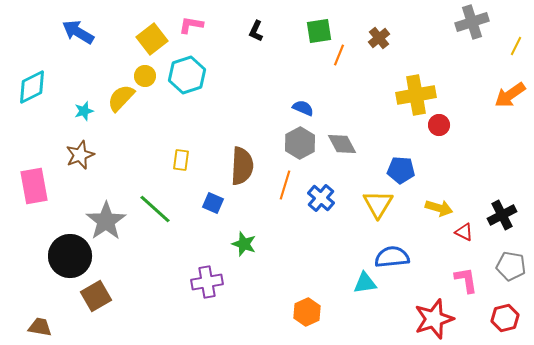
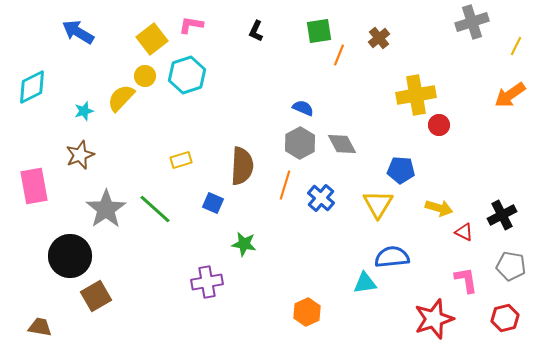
yellow rectangle at (181, 160): rotated 65 degrees clockwise
gray star at (106, 221): moved 12 px up
green star at (244, 244): rotated 10 degrees counterclockwise
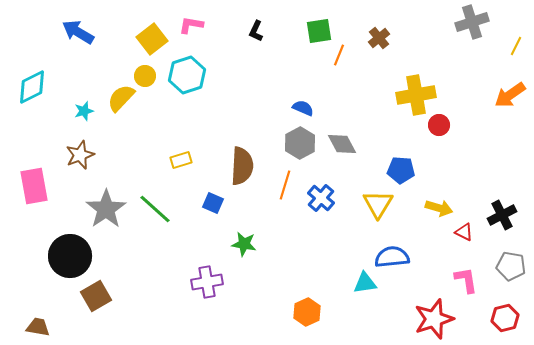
brown trapezoid at (40, 327): moved 2 px left
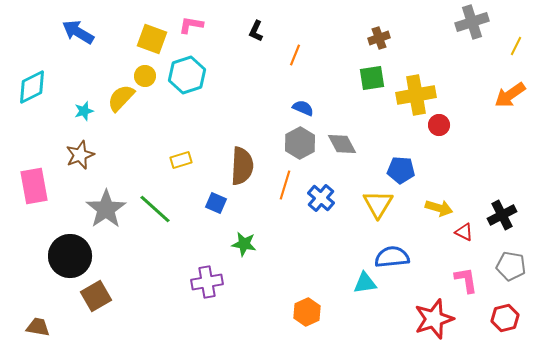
green square at (319, 31): moved 53 px right, 47 px down
brown cross at (379, 38): rotated 20 degrees clockwise
yellow square at (152, 39): rotated 32 degrees counterclockwise
orange line at (339, 55): moved 44 px left
blue square at (213, 203): moved 3 px right
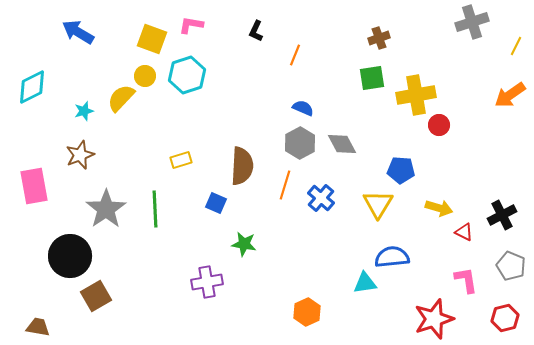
green line at (155, 209): rotated 45 degrees clockwise
gray pentagon at (511, 266): rotated 12 degrees clockwise
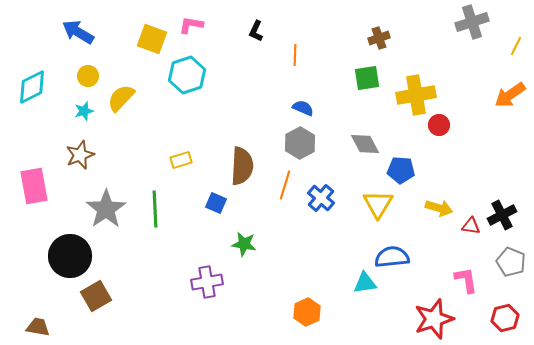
orange line at (295, 55): rotated 20 degrees counterclockwise
yellow circle at (145, 76): moved 57 px left
green square at (372, 78): moved 5 px left
gray diamond at (342, 144): moved 23 px right
red triangle at (464, 232): moved 7 px right, 6 px up; rotated 18 degrees counterclockwise
gray pentagon at (511, 266): moved 4 px up
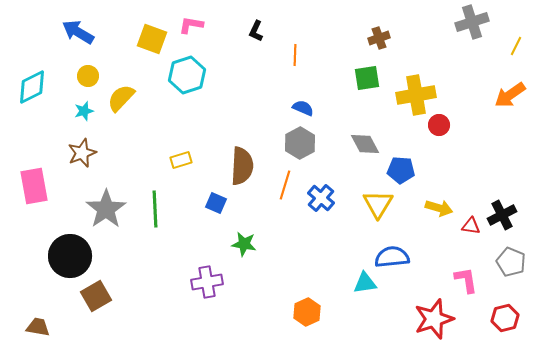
brown star at (80, 155): moved 2 px right, 2 px up
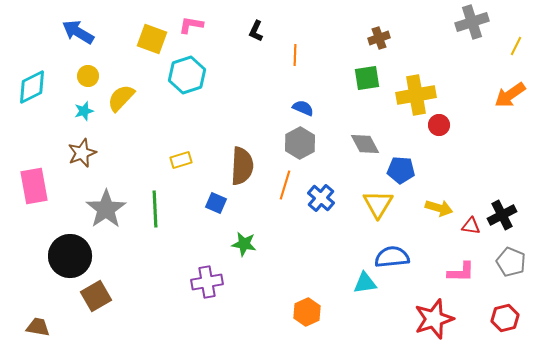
pink L-shape at (466, 280): moved 5 px left, 8 px up; rotated 100 degrees clockwise
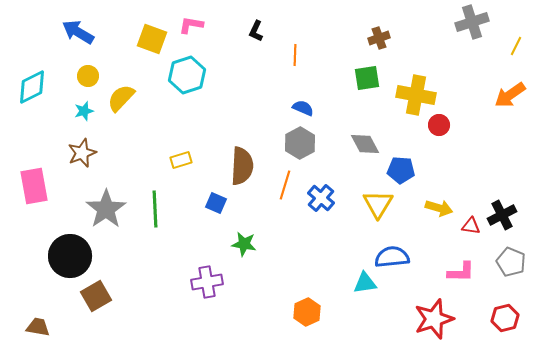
yellow cross at (416, 95): rotated 21 degrees clockwise
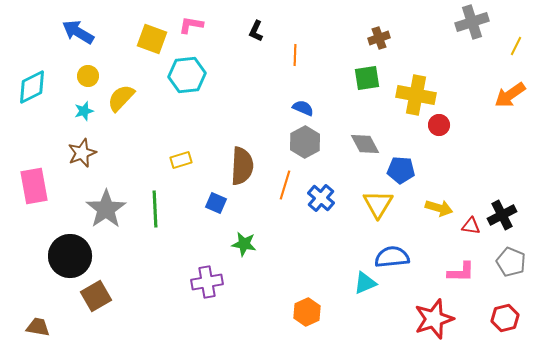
cyan hexagon at (187, 75): rotated 12 degrees clockwise
gray hexagon at (300, 143): moved 5 px right, 1 px up
cyan triangle at (365, 283): rotated 15 degrees counterclockwise
